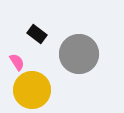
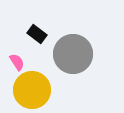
gray circle: moved 6 px left
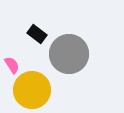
gray circle: moved 4 px left
pink semicircle: moved 5 px left, 3 px down
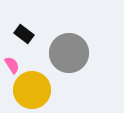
black rectangle: moved 13 px left
gray circle: moved 1 px up
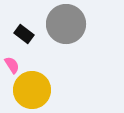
gray circle: moved 3 px left, 29 px up
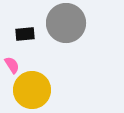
gray circle: moved 1 px up
black rectangle: moved 1 px right; rotated 42 degrees counterclockwise
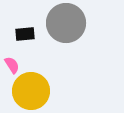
yellow circle: moved 1 px left, 1 px down
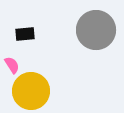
gray circle: moved 30 px right, 7 px down
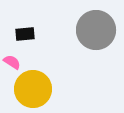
pink semicircle: moved 3 px up; rotated 24 degrees counterclockwise
yellow circle: moved 2 px right, 2 px up
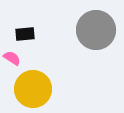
pink semicircle: moved 4 px up
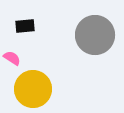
gray circle: moved 1 px left, 5 px down
black rectangle: moved 8 px up
